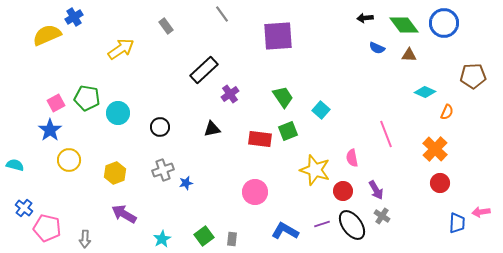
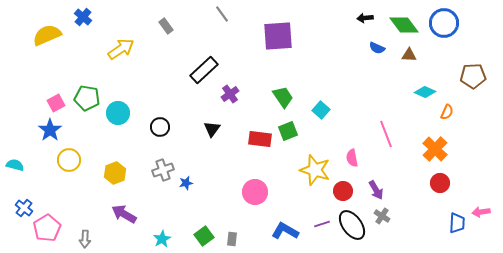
blue cross at (74, 17): moved 9 px right; rotated 18 degrees counterclockwise
black triangle at (212, 129): rotated 42 degrees counterclockwise
pink pentagon at (47, 228): rotated 28 degrees clockwise
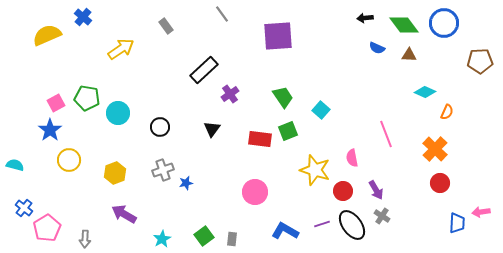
brown pentagon at (473, 76): moved 7 px right, 15 px up
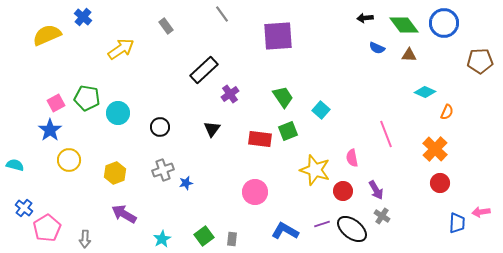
black ellipse at (352, 225): moved 4 px down; rotated 16 degrees counterclockwise
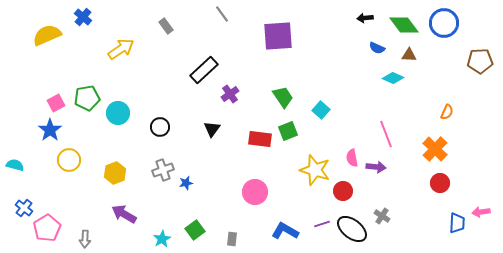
cyan diamond at (425, 92): moved 32 px left, 14 px up
green pentagon at (87, 98): rotated 20 degrees counterclockwise
purple arrow at (376, 190): moved 23 px up; rotated 54 degrees counterclockwise
green square at (204, 236): moved 9 px left, 6 px up
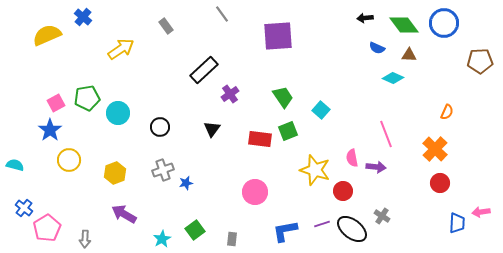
blue L-shape at (285, 231): rotated 40 degrees counterclockwise
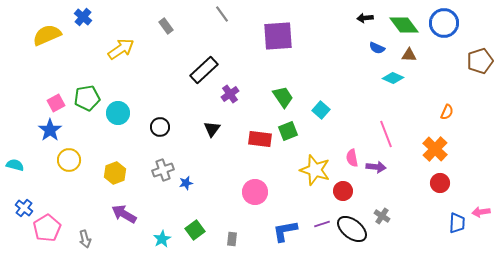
brown pentagon at (480, 61): rotated 15 degrees counterclockwise
gray arrow at (85, 239): rotated 18 degrees counterclockwise
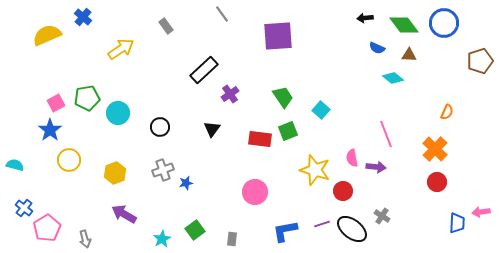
cyan diamond at (393, 78): rotated 15 degrees clockwise
red circle at (440, 183): moved 3 px left, 1 px up
